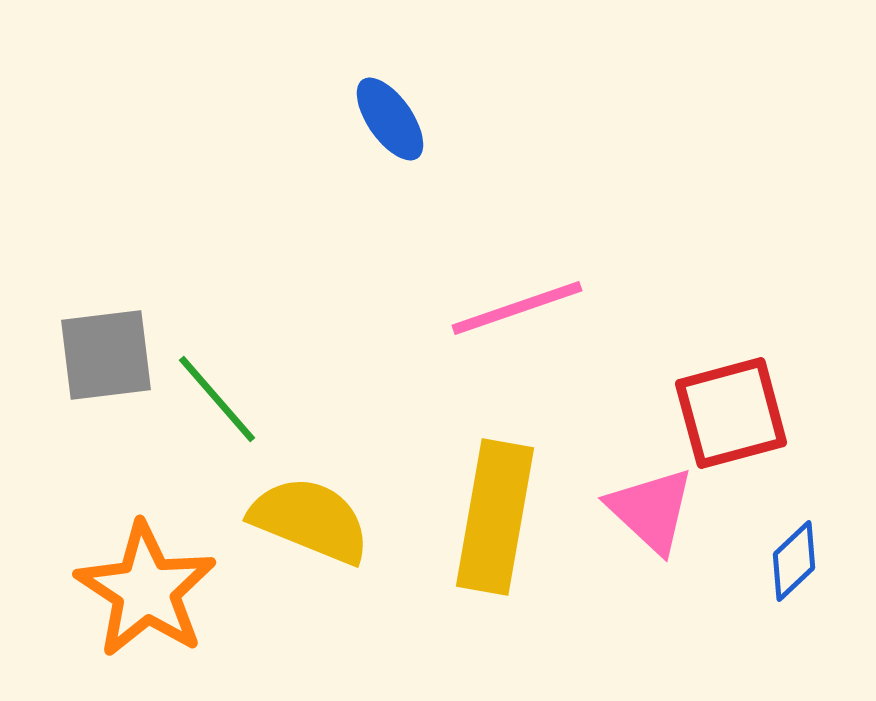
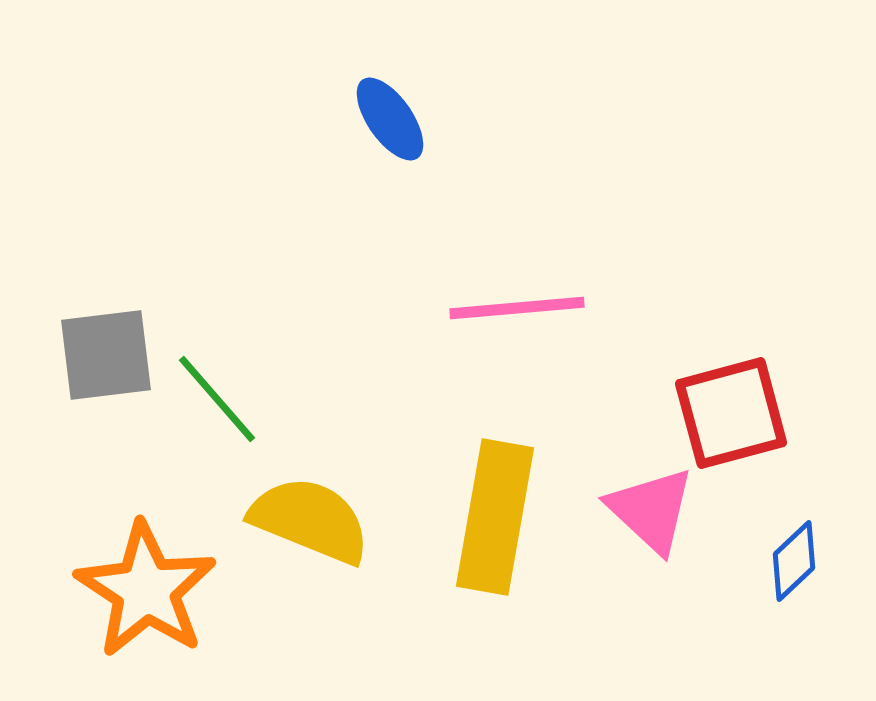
pink line: rotated 14 degrees clockwise
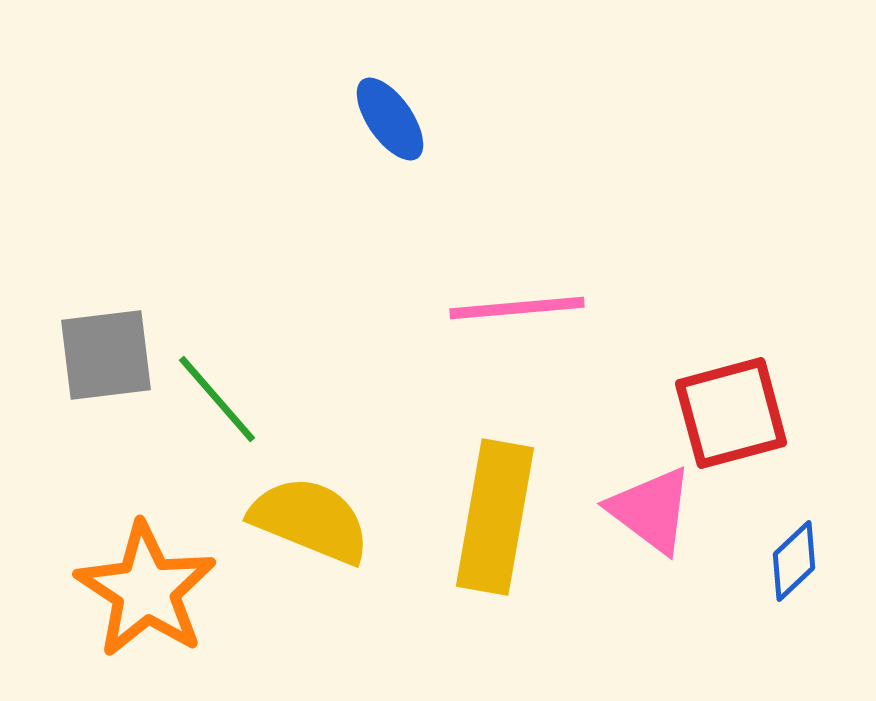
pink triangle: rotated 6 degrees counterclockwise
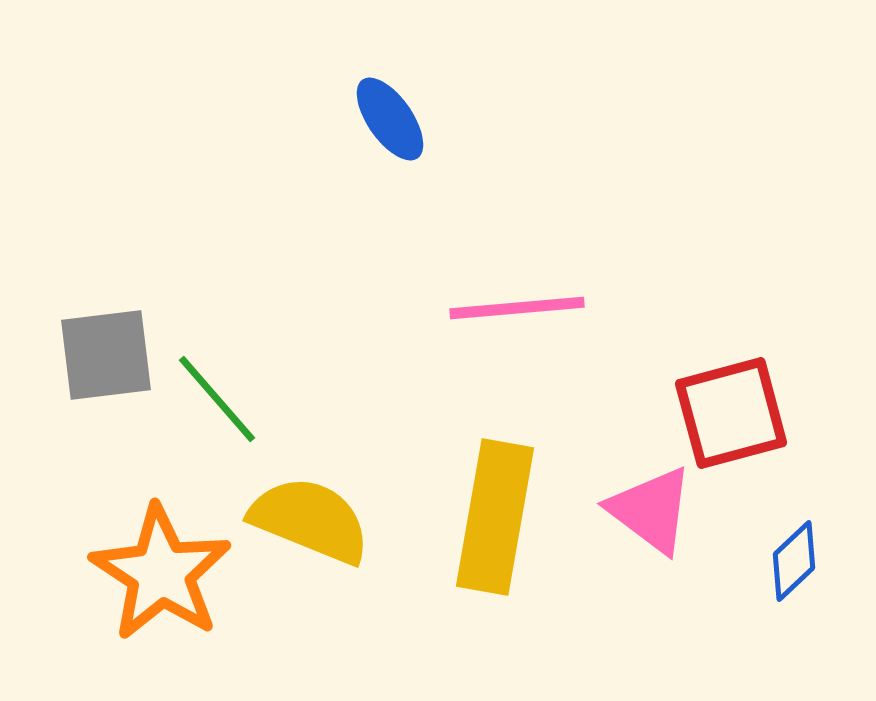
orange star: moved 15 px right, 17 px up
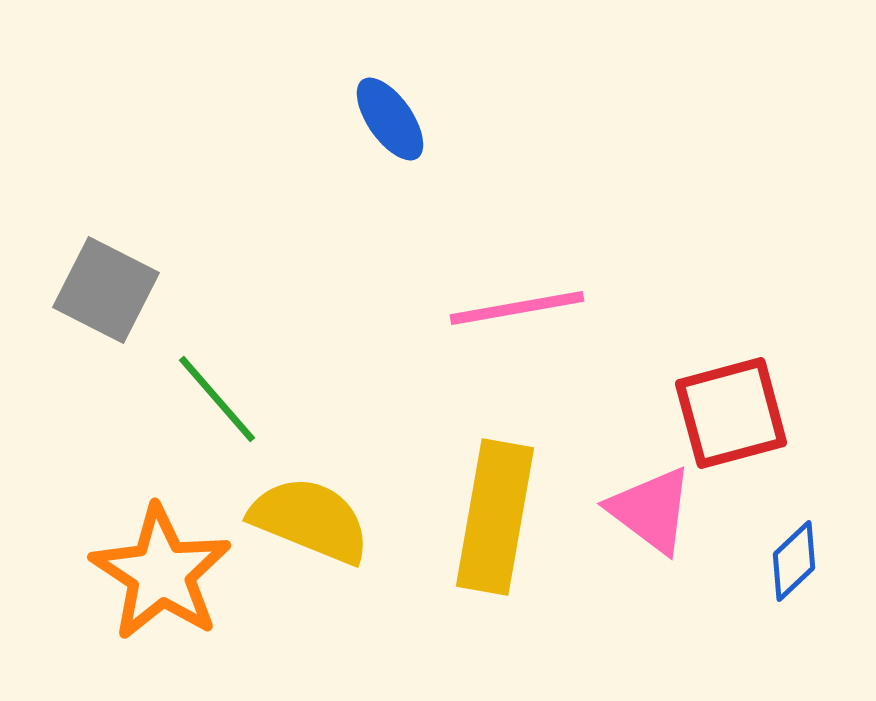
pink line: rotated 5 degrees counterclockwise
gray square: moved 65 px up; rotated 34 degrees clockwise
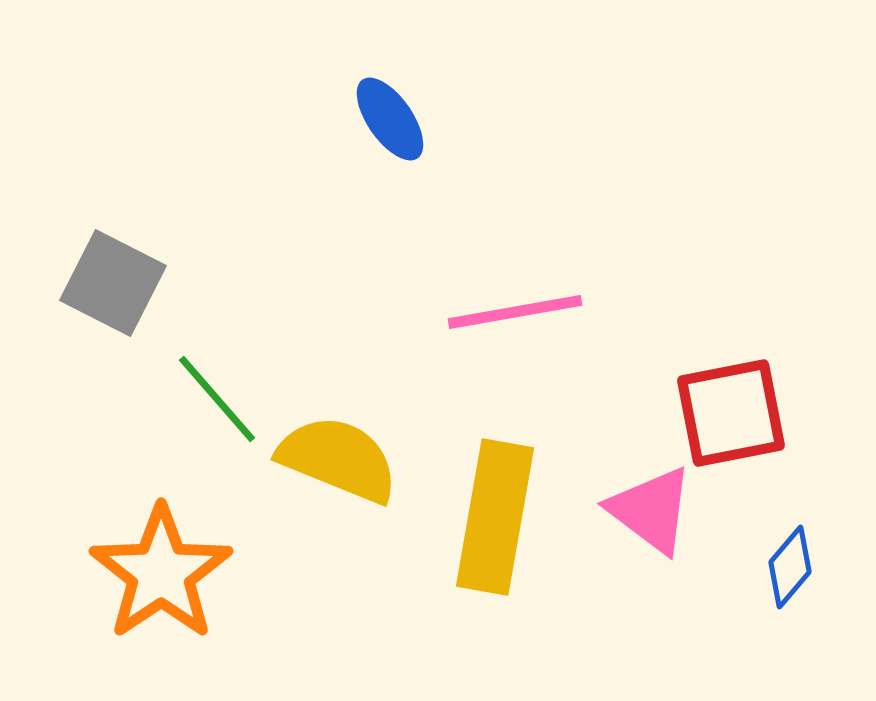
gray square: moved 7 px right, 7 px up
pink line: moved 2 px left, 4 px down
red square: rotated 4 degrees clockwise
yellow semicircle: moved 28 px right, 61 px up
blue diamond: moved 4 px left, 6 px down; rotated 6 degrees counterclockwise
orange star: rotated 5 degrees clockwise
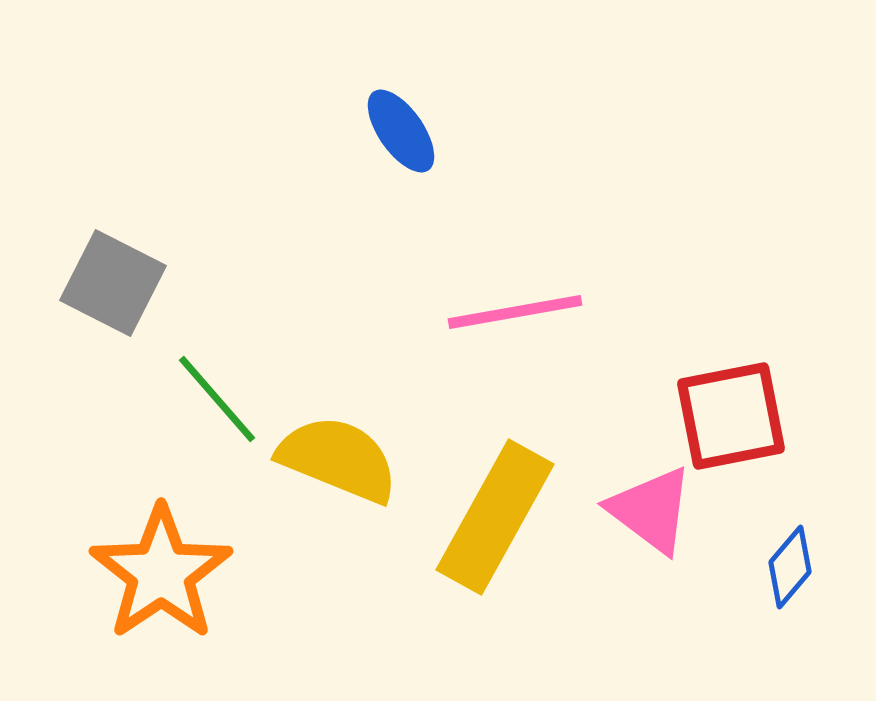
blue ellipse: moved 11 px right, 12 px down
red square: moved 3 px down
yellow rectangle: rotated 19 degrees clockwise
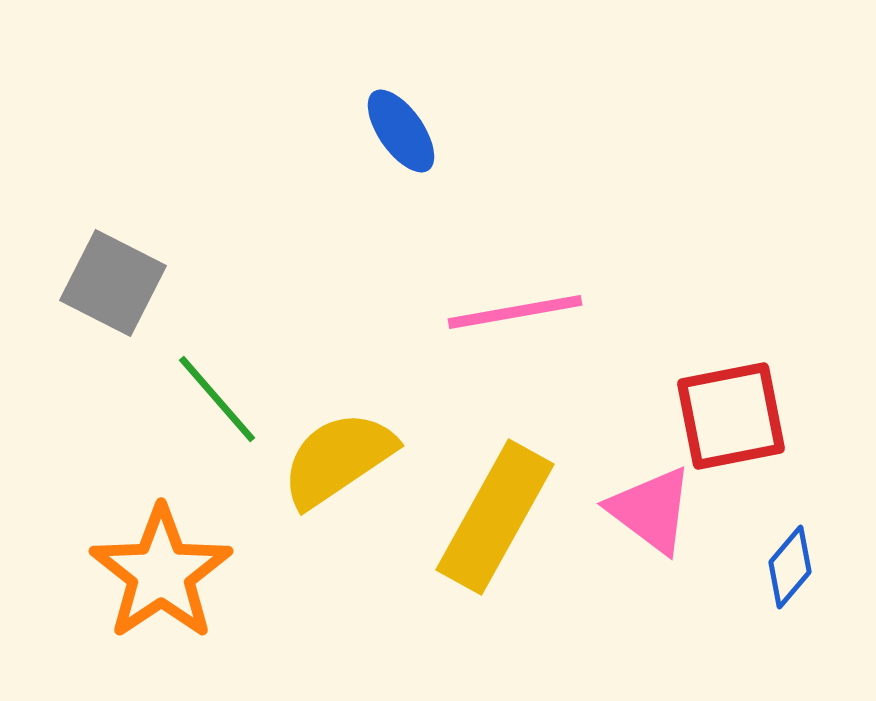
yellow semicircle: rotated 56 degrees counterclockwise
